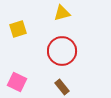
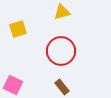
yellow triangle: moved 1 px up
red circle: moved 1 px left
pink square: moved 4 px left, 3 px down
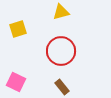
yellow triangle: moved 1 px left
pink square: moved 3 px right, 3 px up
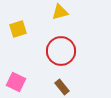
yellow triangle: moved 1 px left
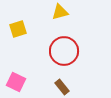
red circle: moved 3 px right
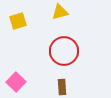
yellow square: moved 8 px up
pink square: rotated 18 degrees clockwise
brown rectangle: rotated 35 degrees clockwise
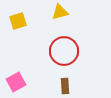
pink square: rotated 18 degrees clockwise
brown rectangle: moved 3 px right, 1 px up
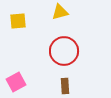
yellow square: rotated 12 degrees clockwise
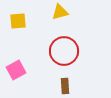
pink square: moved 12 px up
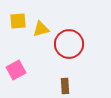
yellow triangle: moved 19 px left, 17 px down
red circle: moved 5 px right, 7 px up
